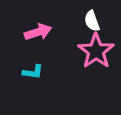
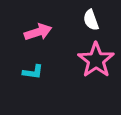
white semicircle: moved 1 px left, 1 px up
pink star: moved 9 px down
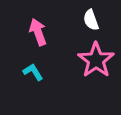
pink arrow: rotated 92 degrees counterclockwise
cyan L-shape: rotated 130 degrees counterclockwise
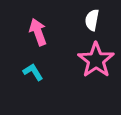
white semicircle: moved 1 px right; rotated 30 degrees clockwise
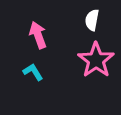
pink arrow: moved 3 px down
